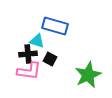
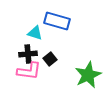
blue rectangle: moved 2 px right, 5 px up
cyan triangle: moved 2 px left, 8 px up
black square: rotated 24 degrees clockwise
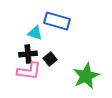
green star: moved 2 px left, 1 px down
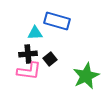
cyan triangle: rotated 21 degrees counterclockwise
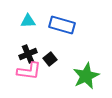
blue rectangle: moved 5 px right, 4 px down
cyan triangle: moved 7 px left, 12 px up
black cross: rotated 18 degrees counterclockwise
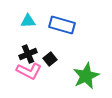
pink L-shape: rotated 20 degrees clockwise
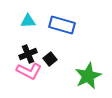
green star: moved 2 px right
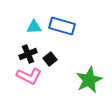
cyan triangle: moved 6 px right, 6 px down
blue rectangle: moved 1 px down
pink L-shape: moved 5 px down
green star: moved 1 px right, 4 px down
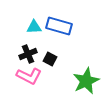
blue rectangle: moved 3 px left
black square: rotated 24 degrees counterclockwise
green star: moved 3 px left, 1 px down
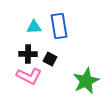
blue rectangle: rotated 65 degrees clockwise
black cross: rotated 24 degrees clockwise
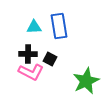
pink L-shape: moved 2 px right, 4 px up
